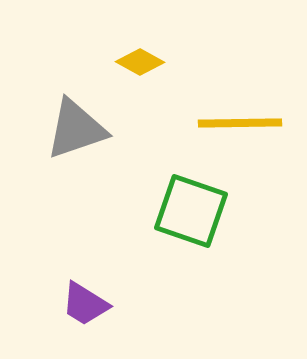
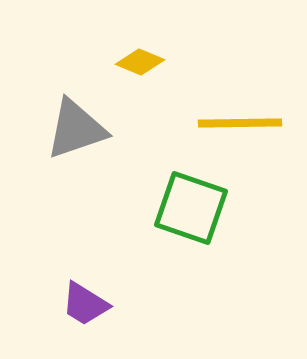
yellow diamond: rotated 6 degrees counterclockwise
green square: moved 3 px up
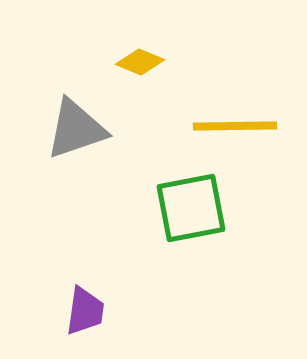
yellow line: moved 5 px left, 3 px down
green square: rotated 30 degrees counterclockwise
purple trapezoid: moved 7 px down; rotated 114 degrees counterclockwise
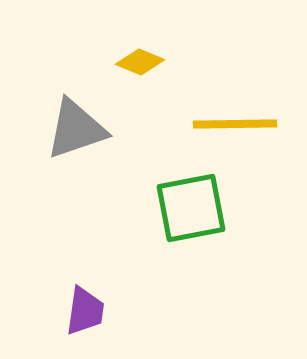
yellow line: moved 2 px up
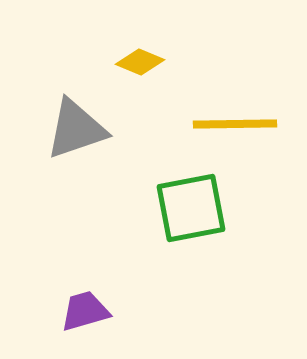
purple trapezoid: rotated 114 degrees counterclockwise
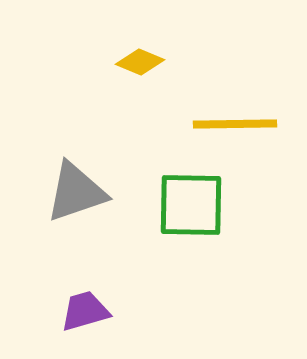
gray triangle: moved 63 px down
green square: moved 3 px up; rotated 12 degrees clockwise
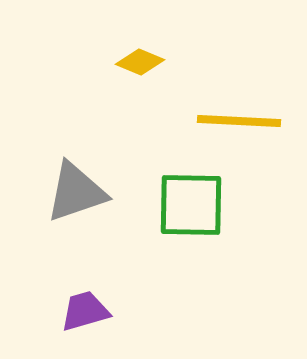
yellow line: moved 4 px right, 3 px up; rotated 4 degrees clockwise
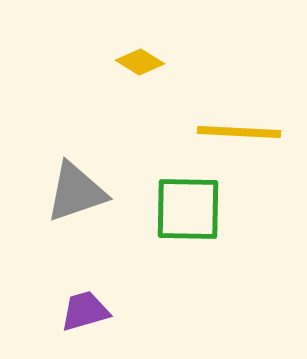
yellow diamond: rotated 9 degrees clockwise
yellow line: moved 11 px down
green square: moved 3 px left, 4 px down
